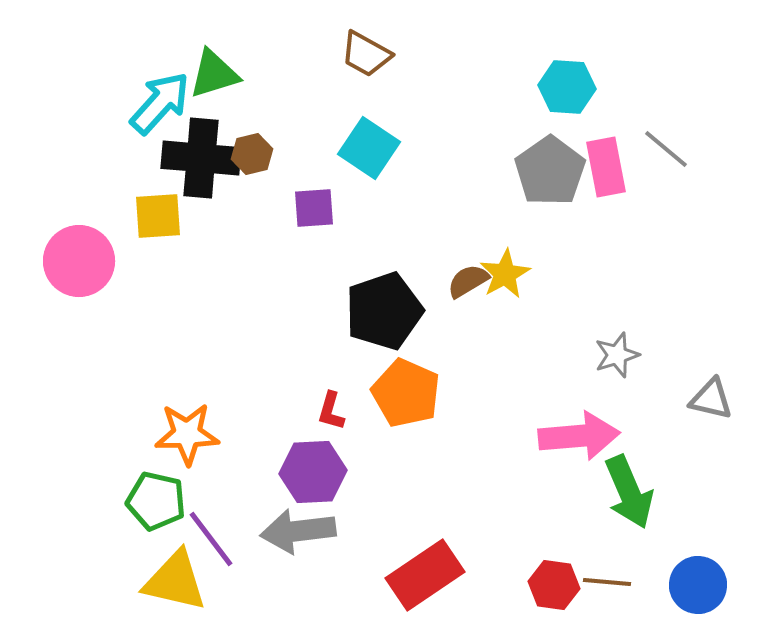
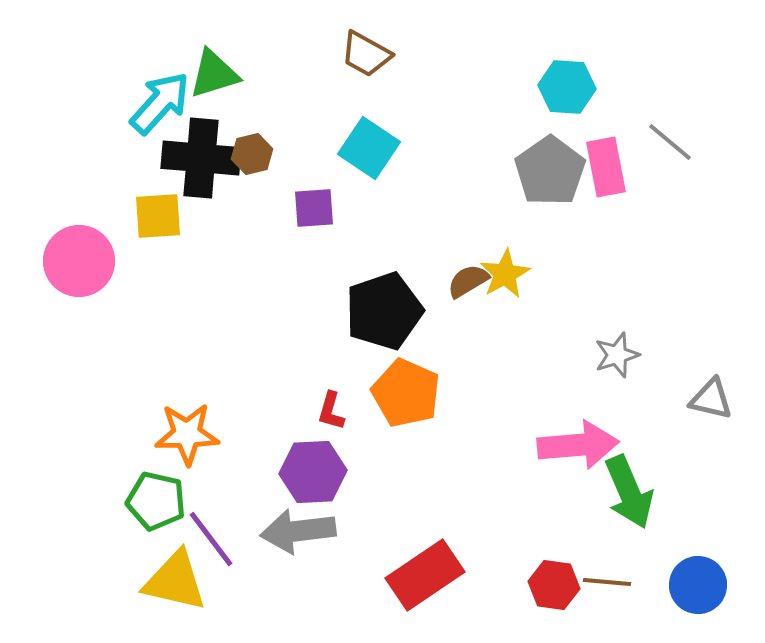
gray line: moved 4 px right, 7 px up
pink arrow: moved 1 px left, 9 px down
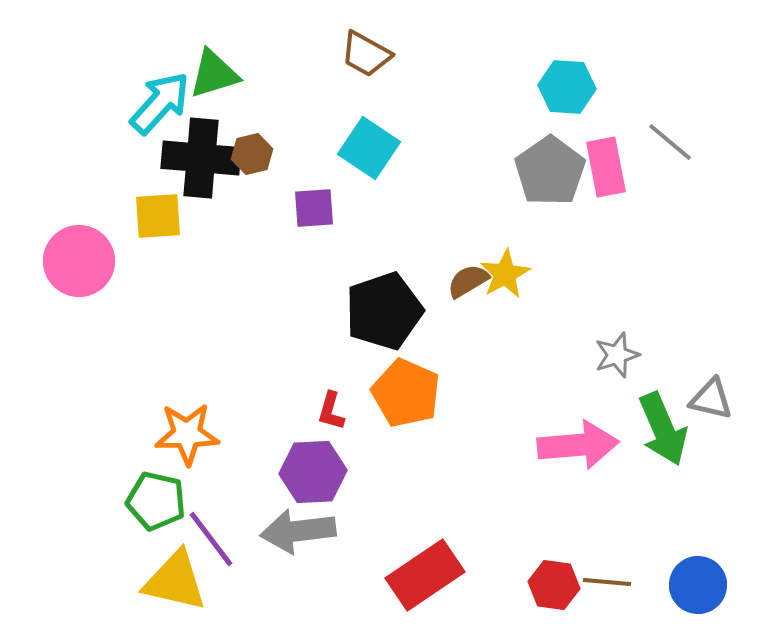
green arrow: moved 34 px right, 63 px up
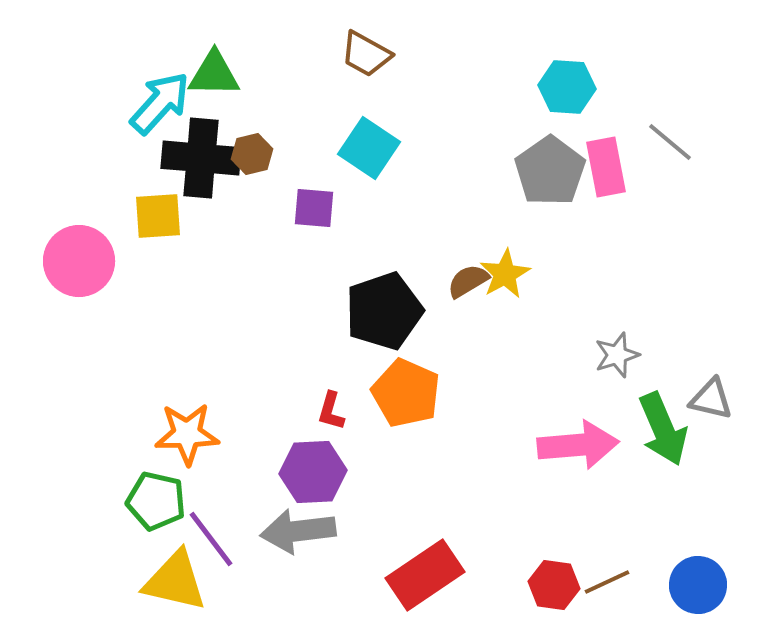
green triangle: rotated 18 degrees clockwise
purple square: rotated 9 degrees clockwise
brown line: rotated 30 degrees counterclockwise
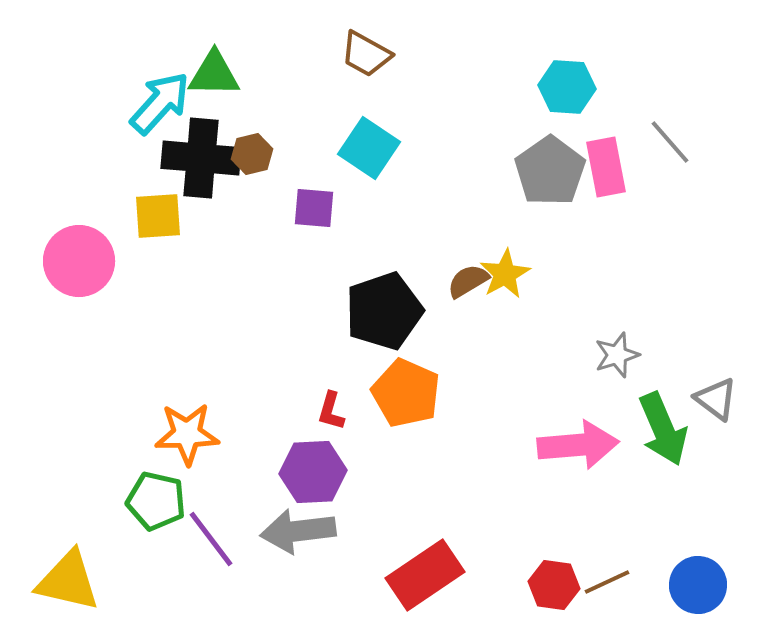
gray line: rotated 9 degrees clockwise
gray triangle: moved 5 px right; rotated 24 degrees clockwise
yellow triangle: moved 107 px left
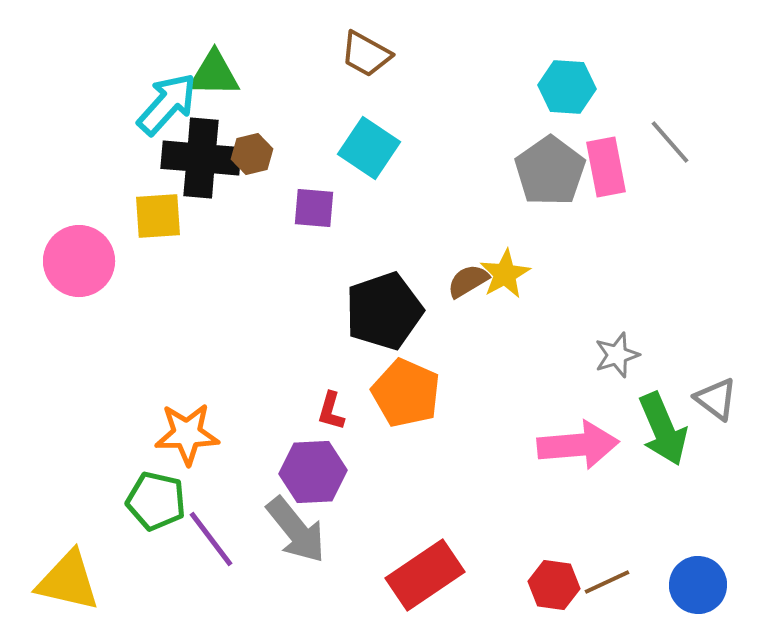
cyan arrow: moved 7 px right, 1 px down
gray arrow: moved 2 px left, 1 px up; rotated 122 degrees counterclockwise
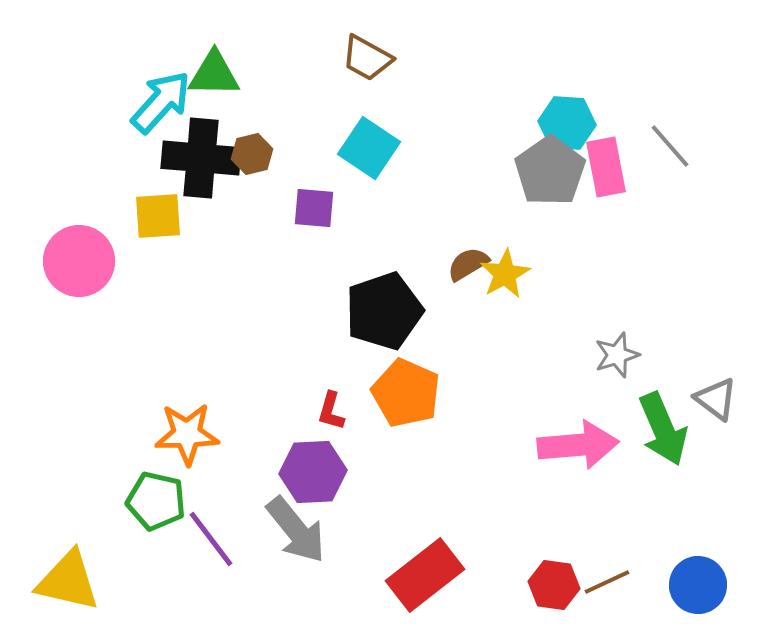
brown trapezoid: moved 1 px right, 4 px down
cyan hexagon: moved 36 px down
cyan arrow: moved 6 px left, 2 px up
gray line: moved 4 px down
brown semicircle: moved 17 px up
red rectangle: rotated 4 degrees counterclockwise
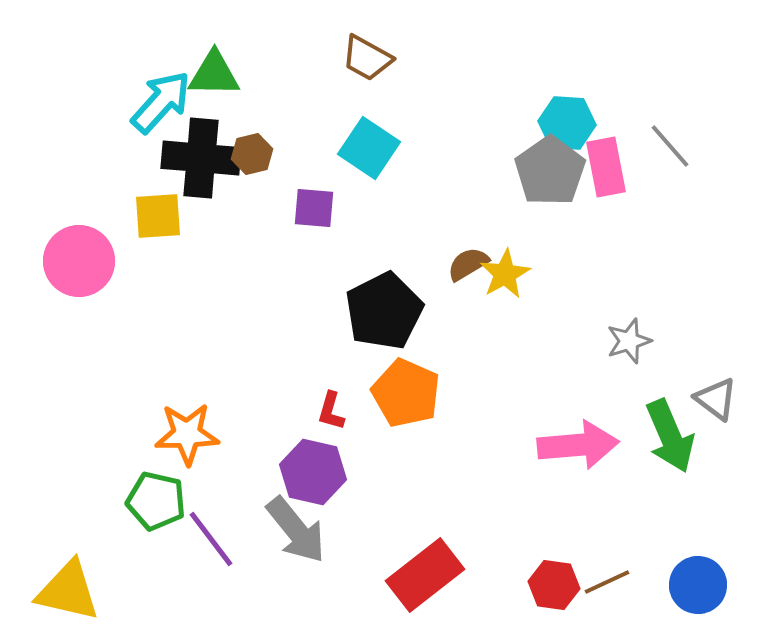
black pentagon: rotated 8 degrees counterclockwise
gray star: moved 12 px right, 14 px up
green arrow: moved 7 px right, 7 px down
purple hexagon: rotated 16 degrees clockwise
yellow triangle: moved 10 px down
